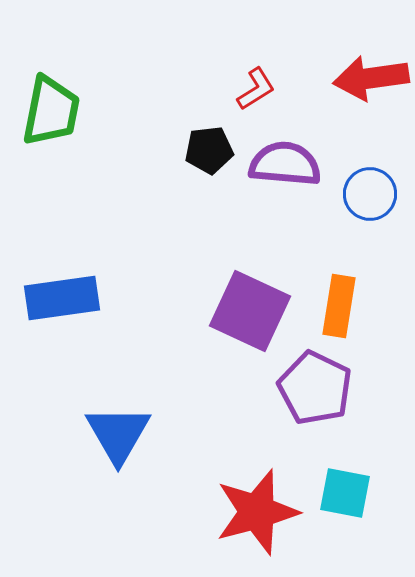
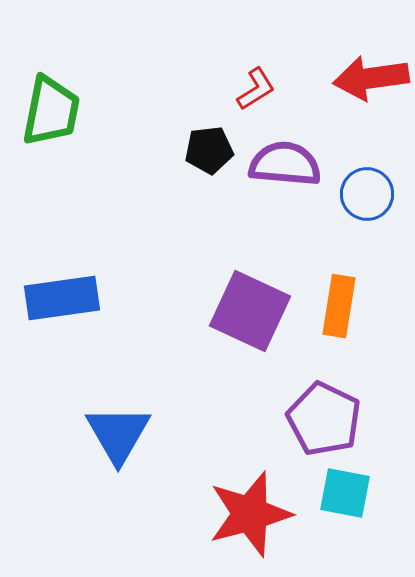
blue circle: moved 3 px left
purple pentagon: moved 9 px right, 31 px down
red star: moved 7 px left, 2 px down
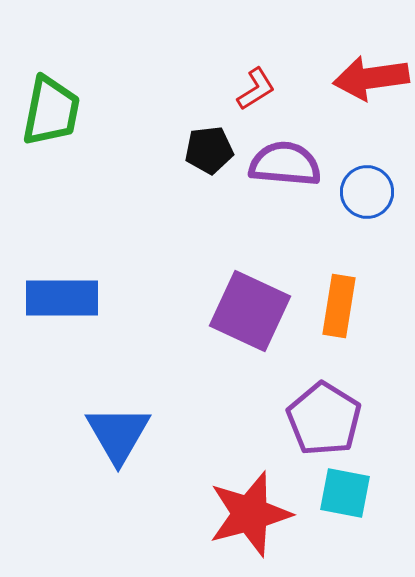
blue circle: moved 2 px up
blue rectangle: rotated 8 degrees clockwise
purple pentagon: rotated 6 degrees clockwise
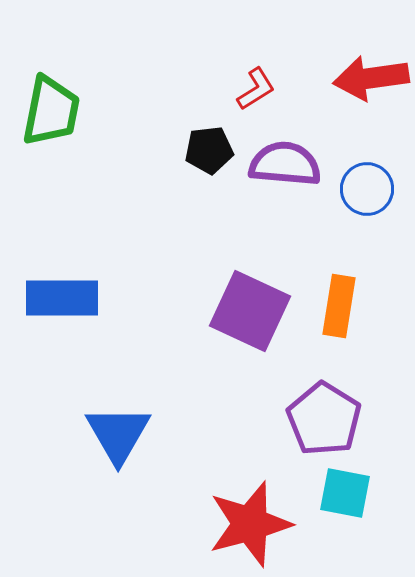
blue circle: moved 3 px up
red star: moved 10 px down
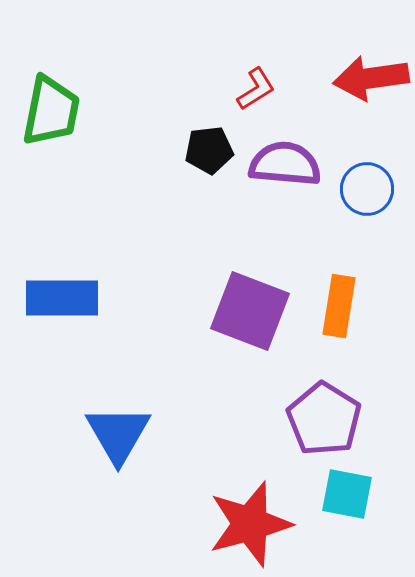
purple square: rotated 4 degrees counterclockwise
cyan square: moved 2 px right, 1 px down
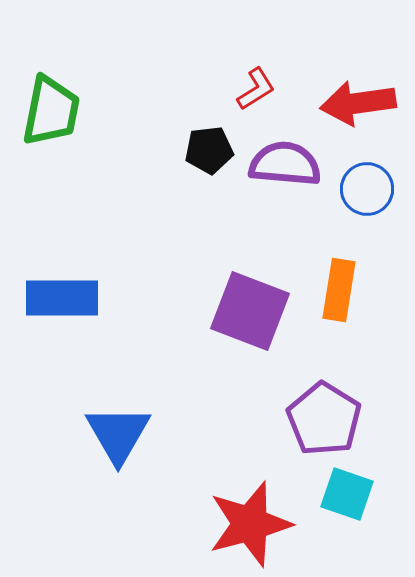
red arrow: moved 13 px left, 25 px down
orange rectangle: moved 16 px up
cyan square: rotated 8 degrees clockwise
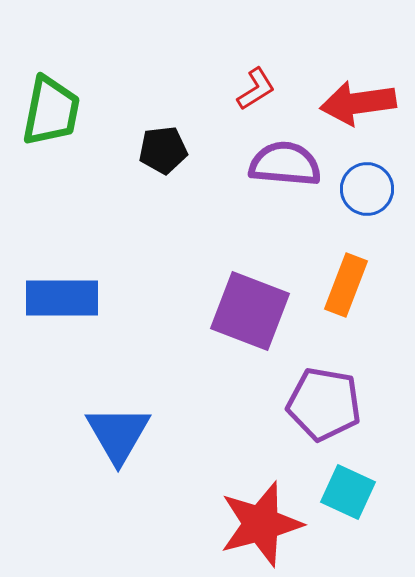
black pentagon: moved 46 px left
orange rectangle: moved 7 px right, 5 px up; rotated 12 degrees clockwise
purple pentagon: moved 15 px up; rotated 22 degrees counterclockwise
cyan square: moved 1 px right, 2 px up; rotated 6 degrees clockwise
red star: moved 11 px right
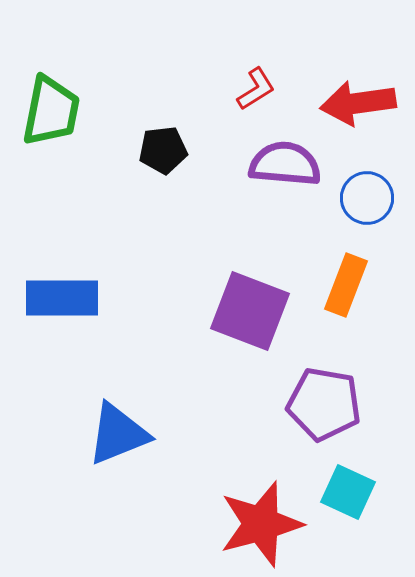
blue circle: moved 9 px down
blue triangle: rotated 38 degrees clockwise
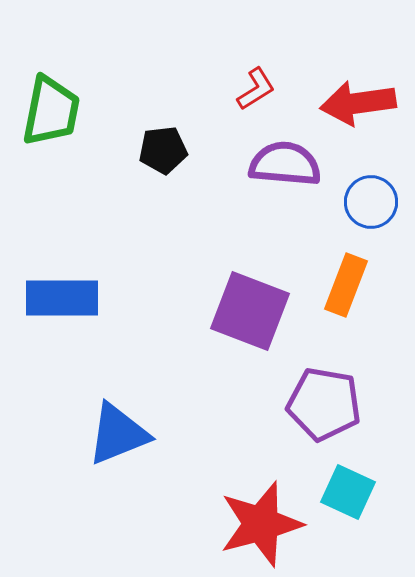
blue circle: moved 4 px right, 4 px down
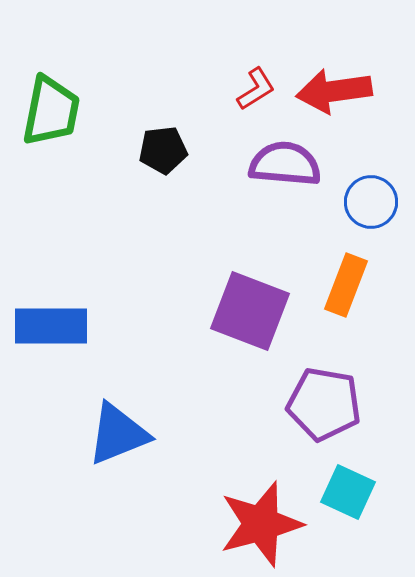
red arrow: moved 24 px left, 12 px up
blue rectangle: moved 11 px left, 28 px down
